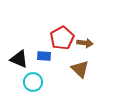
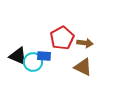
black triangle: moved 1 px left, 3 px up
brown triangle: moved 3 px right, 2 px up; rotated 18 degrees counterclockwise
cyan circle: moved 20 px up
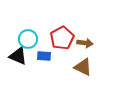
cyan circle: moved 5 px left, 23 px up
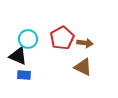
blue rectangle: moved 20 px left, 19 px down
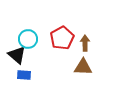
brown arrow: rotated 98 degrees counterclockwise
black triangle: moved 1 px left, 1 px up; rotated 18 degrees clockwise
brown triangle: rotated 24 degrees counterclockwise
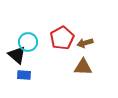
cyan circle: moved 3 px down
brown arrow: rotated 105 degrees counterclockwise
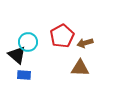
red pentagon: moved 2 px up
brown triangle: moved 3 px left, 1 px down
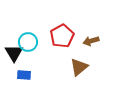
brown arrow: moved 6 px right, 2 px up
black triangle: moved 3 px left, 2 px up; rotated 18 degrees clockwise
brown triangle: moved 1 px left, 1 px up; rotated 42 degrees counterclockwise
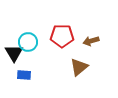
red pentagon: rotated 30 degrees clockwise
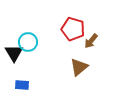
red pentagon: moved 11 px right, 7 px up; rotated 15 degrees clockwise
brown arrow: rotated 35 degrees counterclockwise
blue rectangle: moved 2 px left, 10 px down
